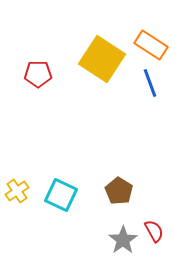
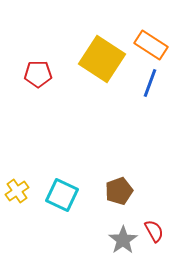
blue line: rotated 40 degrees clockwise
brown pentagon: rotated 20 degrees clockwise
cyan square: moved 1 px right
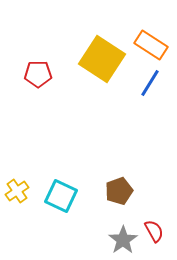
blue line: rotated 12 degrees clockwise
cyan square: moved 1 px left, 1 px down
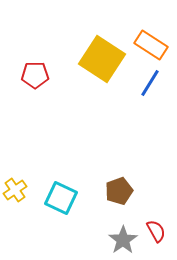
red pentagon: moved 3 px left, 1 px down
yellow cross: moved 2 px left, 1 px up
cyan square: moved 2 px down
red semicircle: moved 2 px right
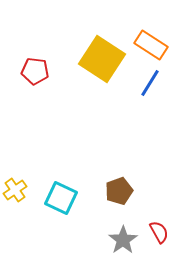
red pentagon: moved 4 px up; rotated 8 degrees clockwise
red semicircle: moved 3 px right, 1 px down
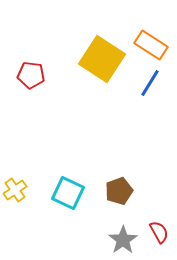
red pentagon: moved 4 px left, 4 px down
cyan square: moved 7 px right, 5 px up
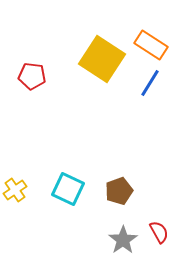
red pentagon: moved 1 px right, 1 px down
cyan square: moved 4 px up
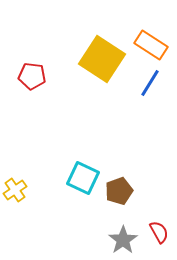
cyan square: moved 15 px right, 11 px up
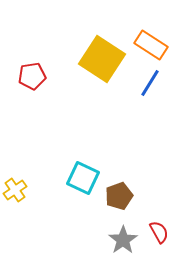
red pentagon: rotated 16 degrees counterclockwise
brown pentagon: moved 5 px down
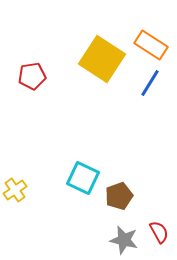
gray star: moved 1 px right; rotated 24 degrees counterclockwise
